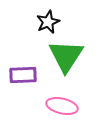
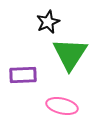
green triangle: moved 4 px right, 2 px up
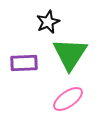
purple rectangle: moved 1 px right, 12 px up
pink ellipse: moved 6 px right, 7 px up; rotated 48 degrees counterclockwise
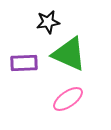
black star: rotated 15 degrees clockwise
green triangle: moved 1 px left; rotated 39 degrees counterclockwise
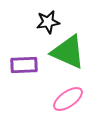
green triangle: moved 1 px left, 2 px up
purple rectangle: moved 2 px down
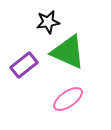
purple rectangle: rotated 36 degrees counterclockwise
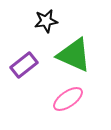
black star: moved 2 px left, 1 px up
green triangle: moved 6 px right, 3 px down
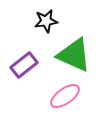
pink ellipse: moved 3 px left, 3 px up
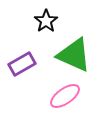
black star: rotated 25 degrees counterclockwise
purple rectangle: moved 2 px left, 1 px up; rotated 8 degrees clockwise
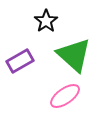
green triangle: rotated 18 degrees clockwise
purple rectangle: moved 2 px left, 3 px up
